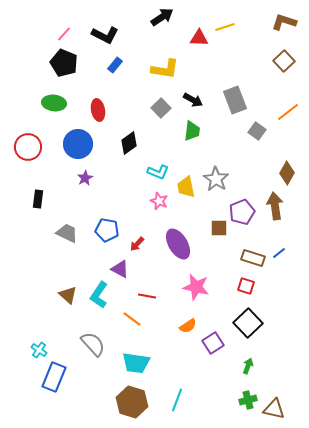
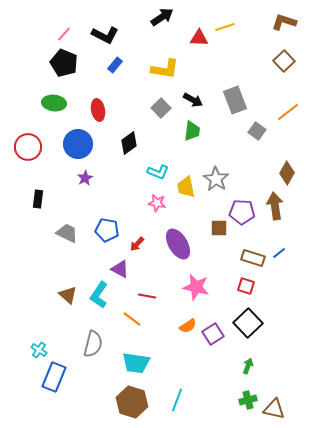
pink star at (159, 201): moved 2 px left, 2 px down; rotated 12 degrees counterclockwise
purple pentagon at (242, 212): rotated 25 degrees clockwise
purple square at (213, 343): moved 9 px up
gray semicircle at (93, 344): rotated 56 degrees clockwise
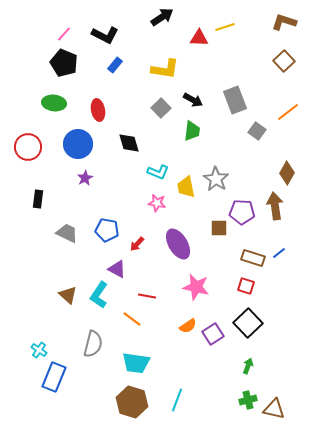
black diamond at (129, 143): rotated 70 degrees counterclockwise
purple triangle at (120, 269): moved 3 px left
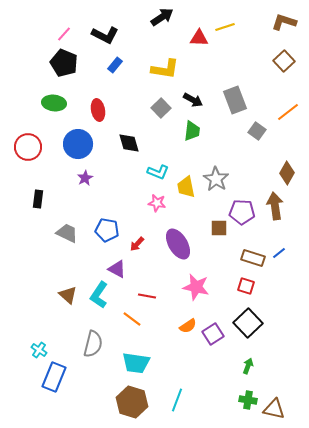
green cross at (248, 400): rotated 24 degrees clockwise
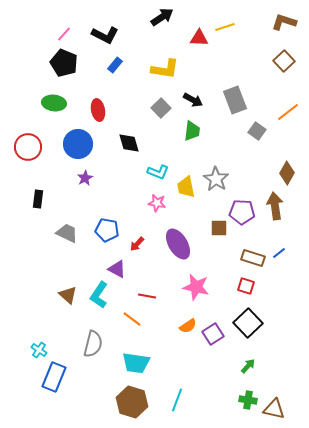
green arrow at (248, 366): rotated 21 degrees clockwise
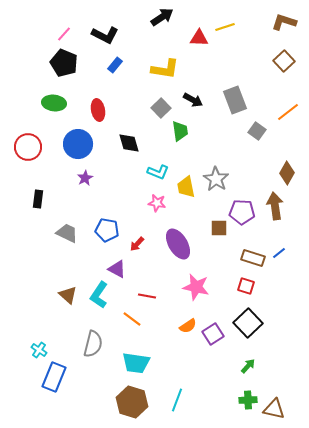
green trapezoid at (192, 131): moved 12 px left; rotated 15 degrees counterclockwise
green cross at (248, 400): rotated 12 degrees counterclockwise
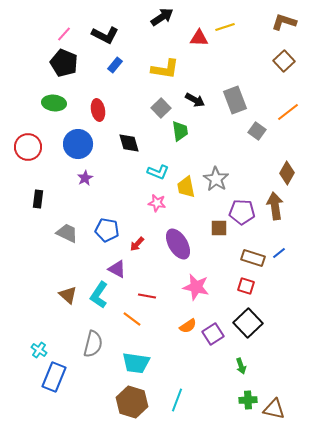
black arrow at (193, 100): moved 2 px right
green arrow at (248, 366): moved 7 px left; rotated 119 degrees clockwise
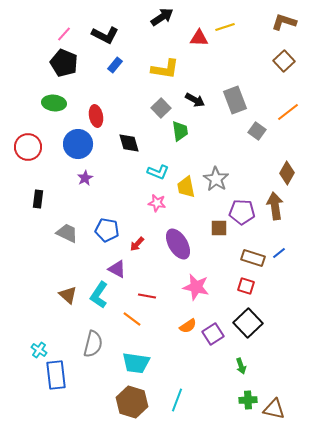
red ellipse at (98, 110): moved 2 px left, 6 px down
blue rectangle at (54, 377): moved 2 px right, 2 px up; rotated 28 degrees counterclockwise
